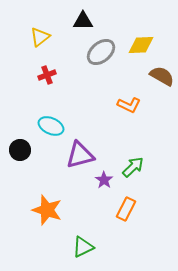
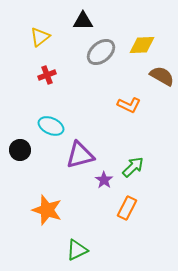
yellow diamond: moved 1 px right
orange rectangle: moved 1 px right, 1 px up
green triangle: moved 6 px left, 3 px down
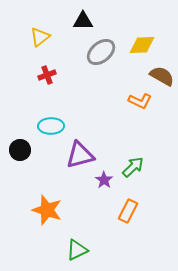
orange L-shape: moved 11 px right, 4 px up
cyan ellipse: rotated 25 degrees counterclockwise
orange rectangle: moved 1 px right, 3 px down
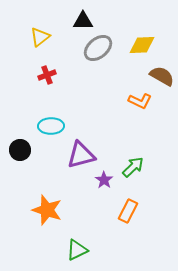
gray ellipse: moved 3 px left, 4 px up
purple triangle: moved 1 px right
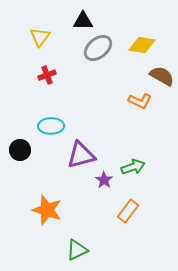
yellow triangle: rotated 15 degrees counterclockwise
yellow diamond: rotated 12 degrees clockwise
green arrow: rotated 25 degrees clockwise
orange rectangle: rotated 10 degrees clockwise
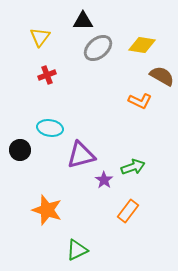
cyan ellipse: moved 1 px left, 2 px down; rotated 10 degrees clockwise
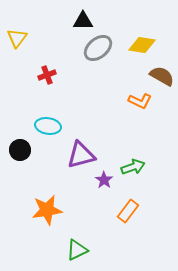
yellow triangle: moved 23 px left, 1 px down
cyan ellipse: moved 2 px left, 2 px up
orange star: rotated 28 degrees counterclockwise
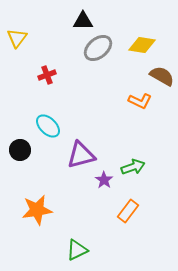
cyan ellipse: rotated 35 degrees clockwise
orange star: moved 10 px left
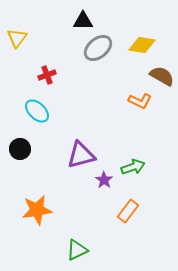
cyan ellipse: moved 11 px left, 15 px up
black circle: moved 1 px up
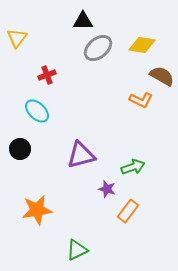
orange L-shape: moved 1 px right, 1 px up
purple star: moved 3 px right, 9 px down; rotated 18 degrees counterclockwise
